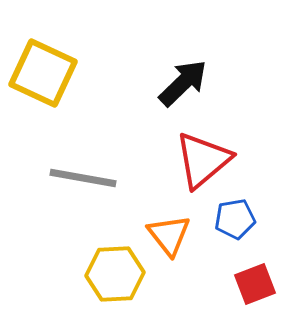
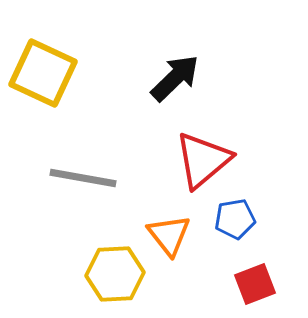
black arrow: moved 8 px left, 5 px up
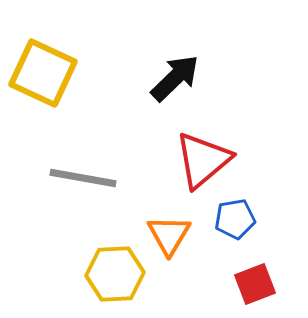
orange triangle: rotated 9 degrees clockwise
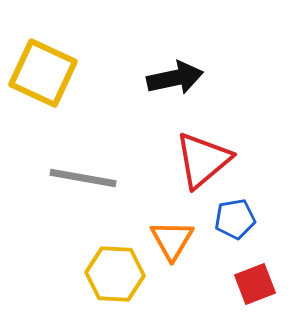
black arrow: rotated 32 degrees clockwise
orange triangle: moved 3 px right, 5 px down
yellow hexagon: rotated 6 degrees clockwise
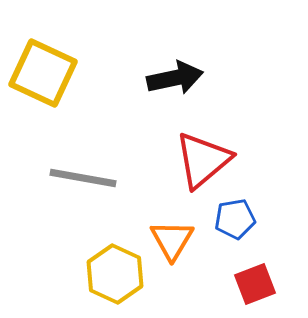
yellow hexagon: rotated 22 degrees clockwise
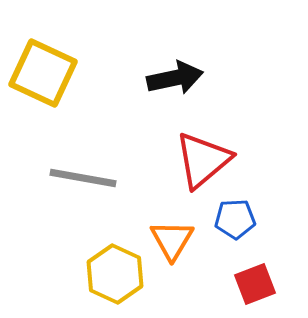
blue pentagon: rotated 6 degrees clockwise
